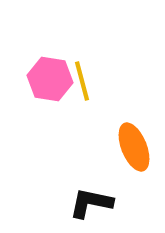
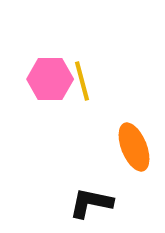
pink hexagon: rotated 9 degrees counterclockwise
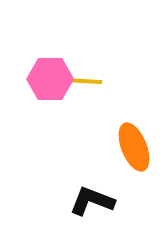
yellow line: rotated 72 degrees counterclockwise
black L-shape: moved 1 px right, 2 px up; rotated 9 degrees clockwise
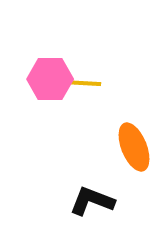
yellow line: moved 1 px left, 2 px down
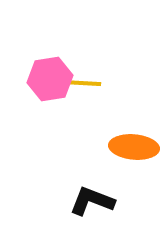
pink hexagon: rotated 9 degrees counterclockwise
orange ellipse: rotated 63 degrees counterclockwise
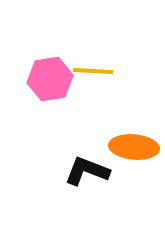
yellow line: moved 12 px right, 12 px up
black L-shape: moved 5 px left, 30 px up
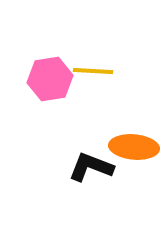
black L-shape: moved 4 px right, 4 px up
